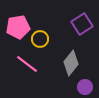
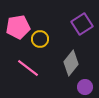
pink line: moved 1 px right, 4 px down
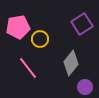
pink line: rotated 15 degrees clockwise
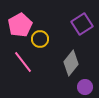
pink pentagon: moved 2 px right, 2 px up; rotated 20 degrees counterclockwise
pink line: moved 5 px left, 6 px up
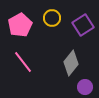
purple square: moved 1 px right, 1 px down
yellow circle: moved 12 px right, 21 px up
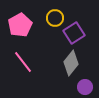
yellow circle: moved 3 px right
purple square: moved 9 px left, 8 px down
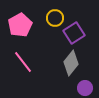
purple circle: moved 1 px down
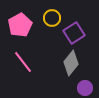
yellow circle: moved 3 px left
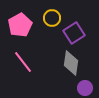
gray diamond: rotated 30 degrees counterclockwise
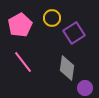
gray diamond: moved 4 px left, 5 px down
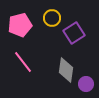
pink pentagon: rotated 15 degrees clockwise
gray diamond: moved 1 px left, 2 px down
purple circle: moved 1 px right, 4 px up
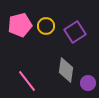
yellow circle: moved 6 px left, 8 px down
purple square: moved 1 px right, 1 px up
pink line: moved 4 px right, 19 px down
purple circle: moved 2 px right, 1 px up
